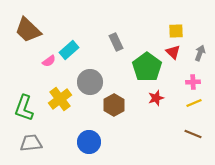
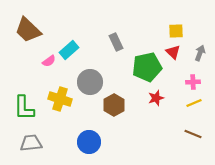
green pentagon: rotated 24 degrees clockwise
yellow cross: rotated 35 degrees counterclockwise
green L-shape: rotated 20 degrees counterclockwise
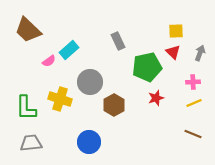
gray rectangle: moved 2 px right, 1 px up
green L-shape: moved 2 px right
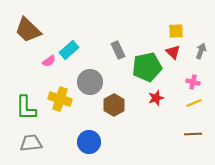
gray rectangle: moved 9 px down
gray arrow: moved 1 px right, 2 px up
pink cross: rotated 16 degrees clockwise
brown line: rotated 24 degrees counterclockwise
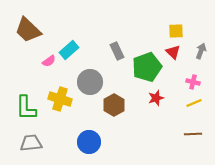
gray rectangle: moved 1 px left, 1 px down
green pentagon: rotated 8 degrees counterclockwise
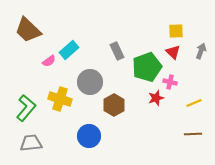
pink cross: moved 23 px left
green L-shape: rotated 140 degrees counterclockwise
blue circle: moved 6 px up
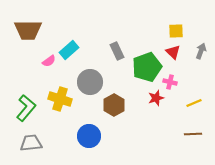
brown trapezoid: rotated 44 degrees counterclockwise
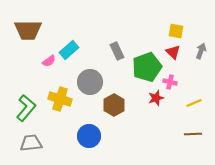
yellow square: rotated 14 degrees clockwise
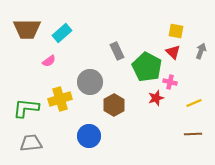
brown trapezoid: moved 1 px left, 1 px up
cyan rectangle: moved 7 px left, 17 px up
green pentagon: rotated 24 degrees counterclockwise
yellow cross: rotated 35 degrees counterclockwise
green L-shape: rotated 124 degrees counterclockwise
